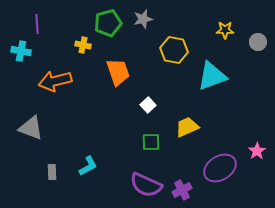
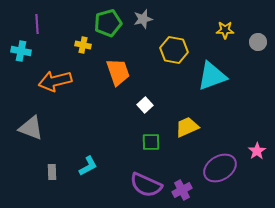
white square: moved 3 px left
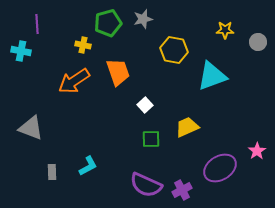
orange arrow: moved 19 px right; rotated 20 degrees counterclockwise
green square: moved 3 px up
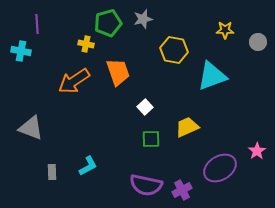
yellow cross: moved 3 px right, 1 px up
white square: moved 2 px down
purple semicircle: rotated 12 degrees counterclockwise
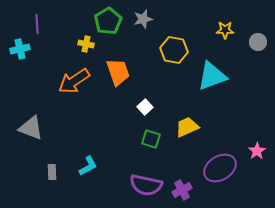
green pentagon: moved 2 px up; rotated 16 degrees counterclockwise
cyan cross: moved 1 px left, 2 px up; rotated 24 degrees counterclockwise
green square: rotated 18 degrees clockwise
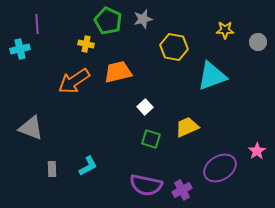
green pentagon: rotated 16 degrees counterclockwise
yellow hexagon: moved 3 px up
orange trapezoid: rotated 84 degrees counterclockwise
gray rectangle: moved 3 px up
